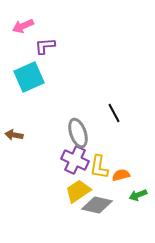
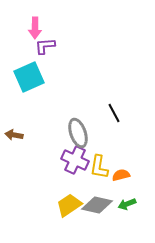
pink arrow: moved 12 px right, 2 px down; rotated 65 degrees counterclockwise
yellow trapezoid: moved 9 px left, 14 px down
green arrow: moved 11 px left, 9 px down
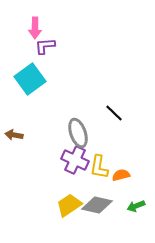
cyan square: moved 1 px right, 2 px down; rotated 12 degrees counterclockwise
black line: rotated 18 degrees counterclockwise
green arrow: moved 9 px right, 2 px down
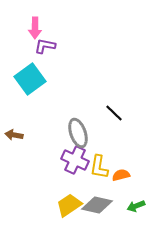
purple L-shape: rotated 15 degrees clockwise
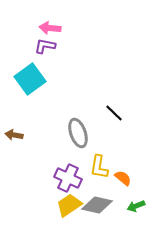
pink arrow: moved 15 px right; rotated 95 degrees clockwise
purple cross: moved 7 px left, 18 px down
orange semicircle: moved 2 px right, 3 px down; rotated 54 degrees clockwise
